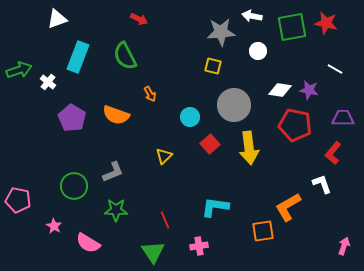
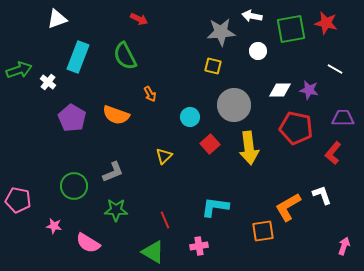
green square: moved 1 px left, 2 px down
white diamond: rotated 10 degrees counterclockwise
red pentagon: moved 1 px right, 3 px down
white L-shape: moved 11 px down
pink star: rotated 21 degrees counterclockwise
green triangle: rotated 25 degrees counterclockwise
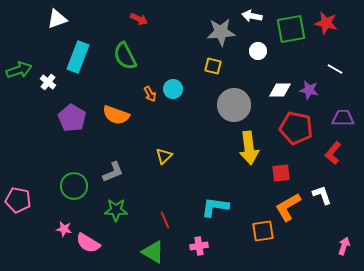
cyan circle: moved 17 px left, 28 px up
red square: moved 71 px right, 29 px down; rotated 36 degrees clockwise
pink star: moved 10 px right, 3 px down
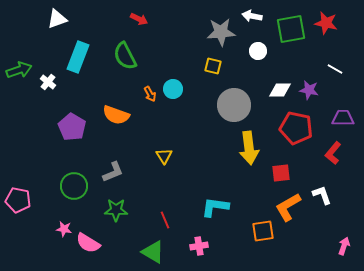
purple pentagon: moved 9 px down
yellow triangle: rotated 18 degrees counterclockwise
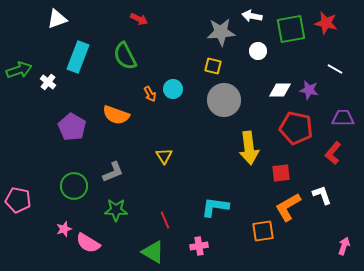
gray circle: moved 10 px left, 5 px up
pink star: rotated 28 degrees counterclockwise
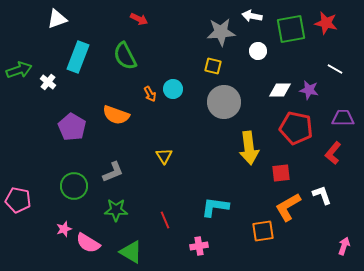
gray circle: moved 2 px down
green triangle: moved 22 px left
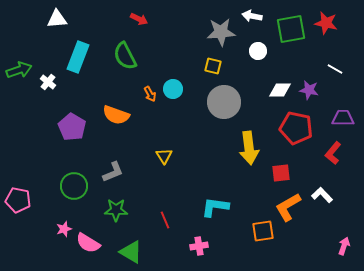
white triangle: rotated 15 degrees clockwise
white L-shape: rotated 25 degrees counterclockwise
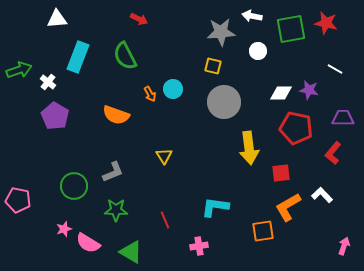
white diamond: moved 1 px right, 3 px down
purple pentagon: moved 17 px left, 11 px up
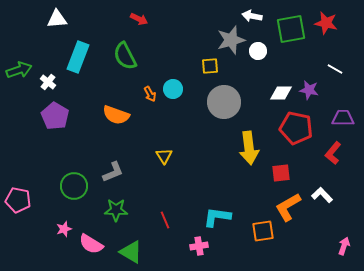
gray star: moved 10 px right, 8 px down; rotated 12 degrees counterclockwise
yellow square: moved 3 px left; rotated 18 degrees counterclockwise
cyan L-shape: moved 2 px right, 10 px down
pink semicircle: moved 3 px right, 1 px down
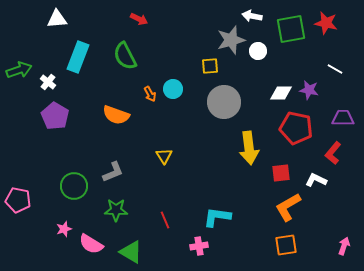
white L-shape: moved 6 px left, 15 px up; rotated 20 degrees counterclockwise
orange square: moved 23 px right, 14 px down
